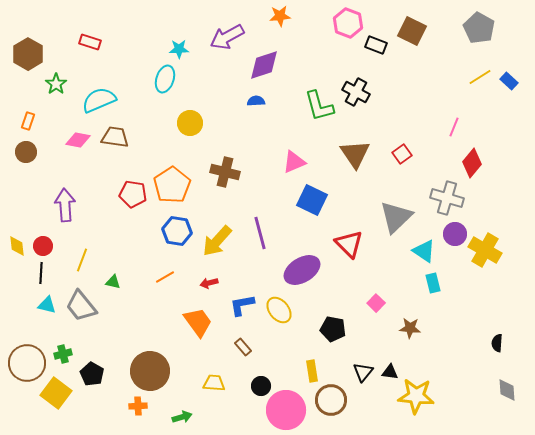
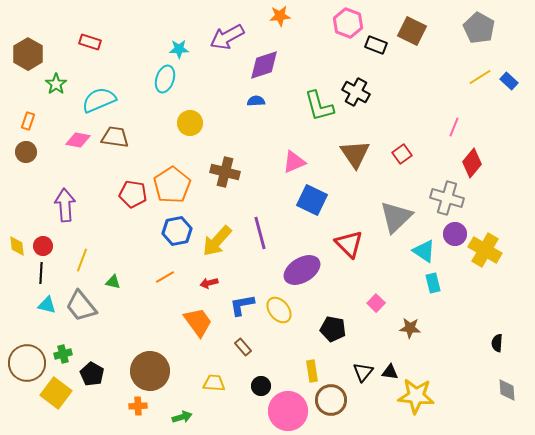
blue hexagon at (177, 231): rotated 20 degrees counterclockwise
pink circle at (286, 410): moved 2 px right, 1 px down
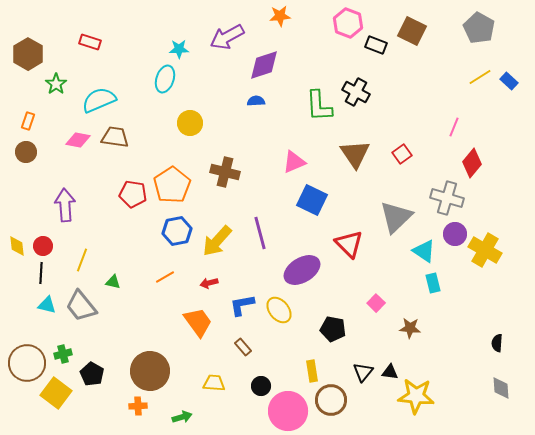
green L-shape at (319, 106): rotated 12 degrees clockwise
gray diamond at (507, 390): moved 6 px left, 2 px up
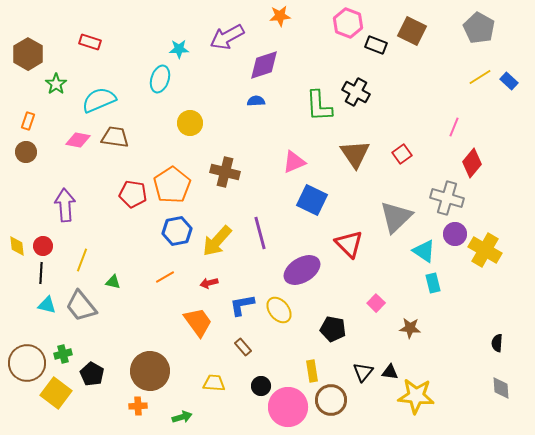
cyan ellipse at (165, 79): moved 5 px left
pink circle at (288, 411): moved 4 px up
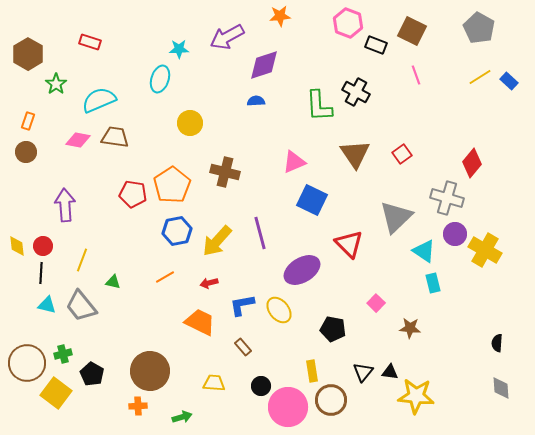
pink line at (454, 127): moved 38 px left, 52 px up; rotated 42 degrees counterclockwise
orange trapezoid at (198, 322): moved 2 px right; rotated 28 degrees counterclockwise
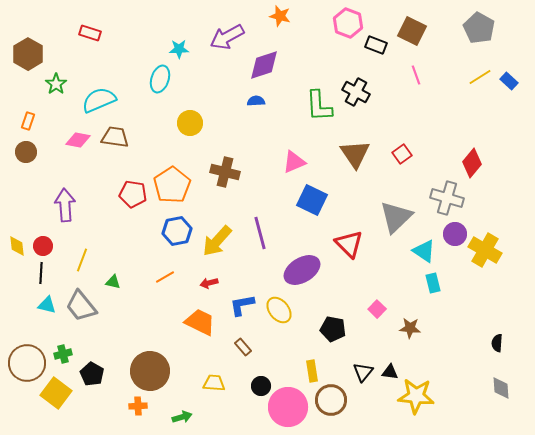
orange star at (280, 16): rotated 20 degrees clockwise
red rectangle at (90, 42): moved 9 px up
pink square at (376, 303): moved 1 px right, 6 px down
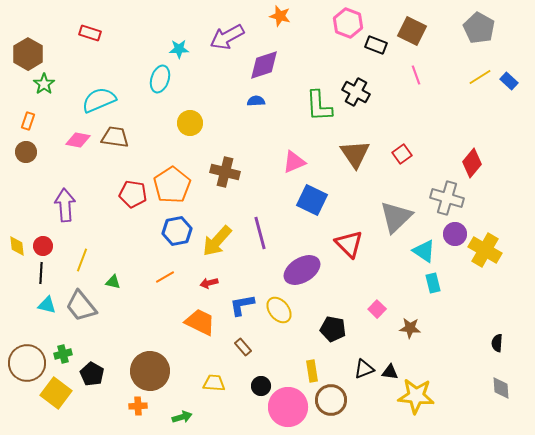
green star at (56, 84): moved 12 px left
black triangle at (363, 372): moved 1 px right, 3 px up; rotated 30 degrees clockwise
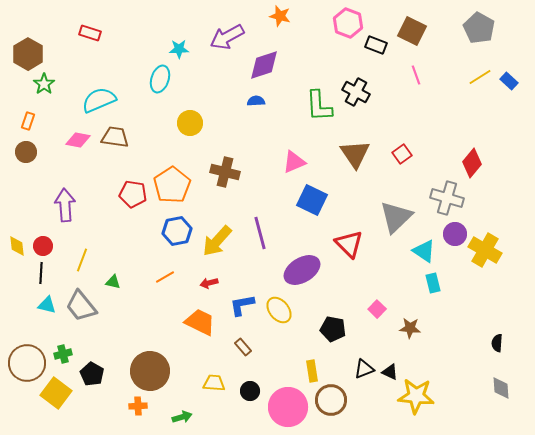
black triangle at (390, 372): rotated 18 degrees clockwise
black circle at (261, 386): moved 11 px left, 5 px down
